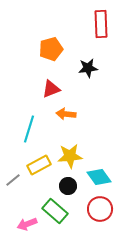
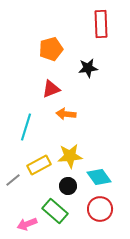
cyan line: moved 3 px left, 2 px up
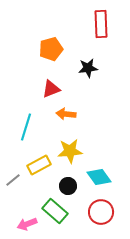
yellow star: moved 5 px up
red circle: moved 1 px right, 3 px down
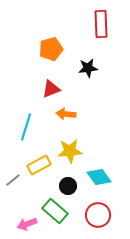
red circle: moved 3 px left, 3 px down
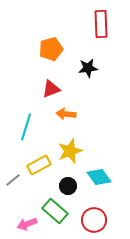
yellow star: rotated 15 degrees counterclockwise
red circle: moved 4 px left, 5 px down
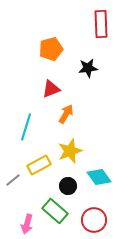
orange arrow: rotated 114 degrees clockwise
pink arrow: rotated 54 degrees counterclockwise
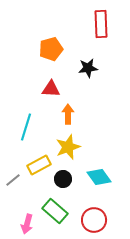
red triangle: rotated 24 degrees clockwise
orange arrow: moved 2 px right; rotated 30 degrees counterclockwise
yellow star: moved 2 px left, 4 px up
black circle: moved 5 px left, 7 px up
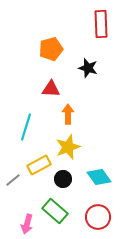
black star: rotated 24 degrees clockwise
red circle: moved 4 px right, 3 px up
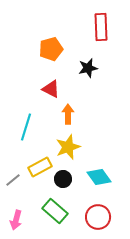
red rectangle: moved 3 px down
black star: rotated 30 degrees counterclockwise
red triangle: rotated 24 degrees clockwise
yellow rectangle: moved 1 px right, 2 px down
pink arrow: moved 11 px left, 4 px up
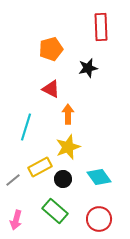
red circle: moved 1 px right, 2 px down
